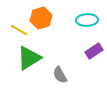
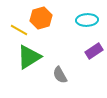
green triangle: moved 1 px up
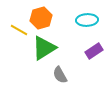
green triangle: moved 15 px right, 9 px up
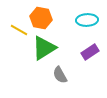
orange hexagon: rotated 25 degrees clockwise
purple rectangle: moved 4 px left, 1 px down
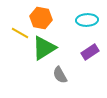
yellow line: moved 1 px right, 3 px down
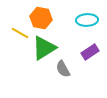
gray semicircle: moved 3 px right, 6 px up
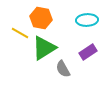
purple rectangle: moved 2 px left
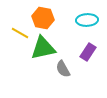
orange hexagon: moved 2 px right
green triangle: moved 1 px left; rotated 20 degrees clockwise
purple rectangle: rotated 24 degrees counterclockwise
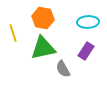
cyan ellipse: moved 1 px right, 2 px down
yellow line: moved 7 px left; rotated 42 degrees clockwise
purple rectangle: moved 2 px left, 1 px up
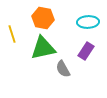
yellow line: moved 1 px left, 1 px down
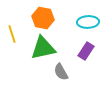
gray semicircle: moved 2 px left, 3 px down
